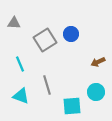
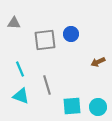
gray square: rotated 25 degrees clockwise
cyan line: moved 5 px down
cyan circle: moved 2 px right, 15 px down
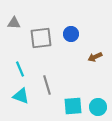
gray square: moved 4 px left, 2 px up
brown arrow: moved 3 px left, 5 px up
cyan square: moved 1 px right
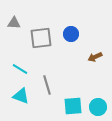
cyan line: rotated 35 degrees counterclockwise
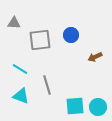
blue circle: moved 1 px down
gray square: moved 1 px left, 2 px down
cyan square: moved 2 px right
